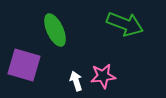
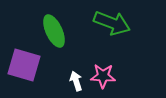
green arrow: moved 13 px left, 1 px up
green ellipse: moved 1 px left, 1 px down
pink star: rotated 10 degrees clockwise
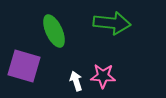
green arrow: rotated 15 degrees counterclockwise
purple square: moved 1 px down
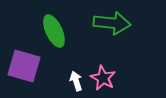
pink star: moved 2 px down; rotated 25 degrees clockwise
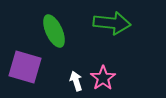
purple square: moved 1 px right, 1 px down
pink star: rotated 10 degrees clockwise
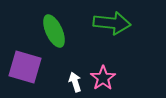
white arrow: moved 1 px left, 1 px down
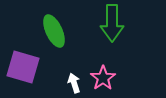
green arrow: rotated 84 degrees clockwise
purple square: moved 2 px left
white arrow: moved 1 px left, 1 px down
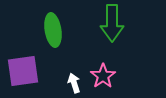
green ellipse: moved 1 px left, 1 px up; rotated 16 degrees clockwise
purple square: moved 4 px down; rotated 24 degrees counterclockwise
pink star: moved 2 px up
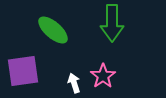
green ellipse: rotated 40 degrees counterclockwise
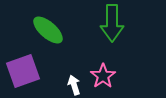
green ellipse: moved 5 px left
purple square: rotated 12 degrees counterclockwise
white arrow: moved 2 px down
